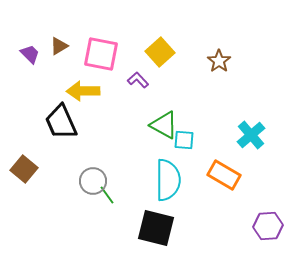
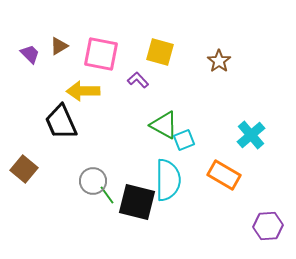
yellow square: rotated 32 degrees counterclockwise
cyan square: rotated 25 degrees counterclockwise
black square: moved 19 px left, 26 px up
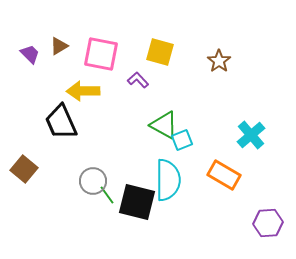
cyan square: moved 2 px left
purple hexagon: moved 3 px up
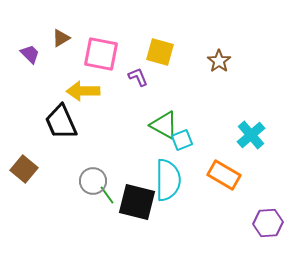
brown triangle: moved 2 px right, 8 px up
purple L-shape: moved 3 px up; rotated 20 degrees clockwise
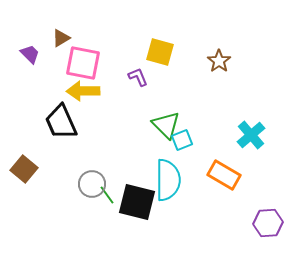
pink square: moved 18 px left, 9 px down
green triangle: moved 2 px right; rotated 16 degrees clockwise
gray circle: moved 1 px left, 3 px down
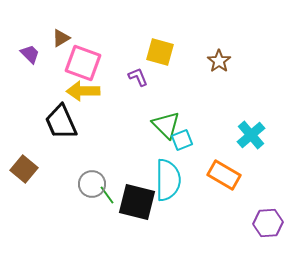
pink square: rotated 9 degrees clockwise
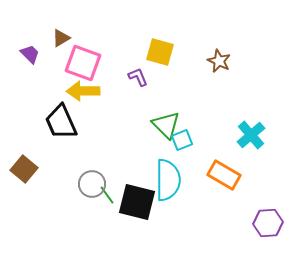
brown star: rotated 10 degrees counterclockwise
